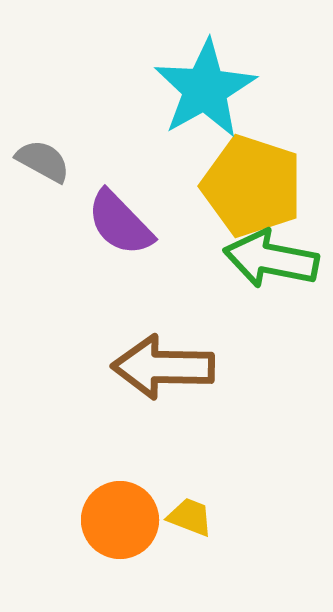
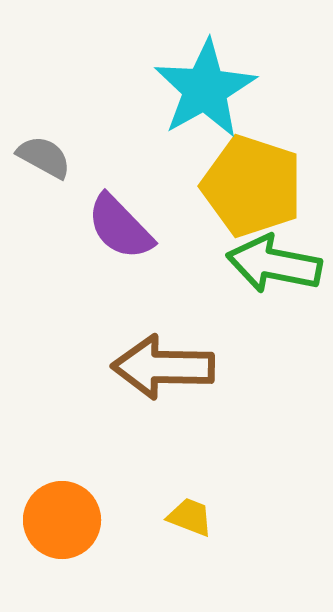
gray semicircle: moved 1 px right, 4 px up
purple semicircle: moved 4 px down
green arrow: moved 3 px right, 5 px down
orange circle: moved 58 px left
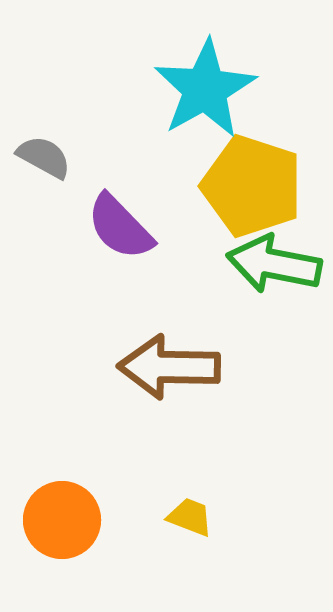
brown arrow: moved 6 px right
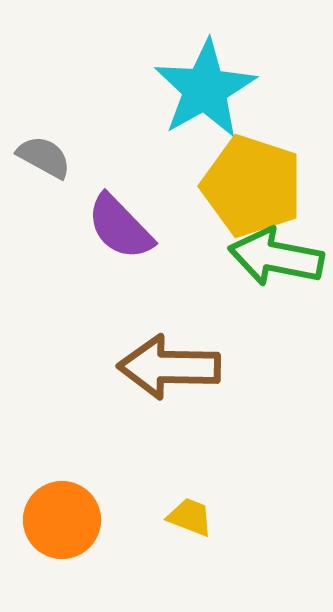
green arrow: moved 2 px right, 7 px up
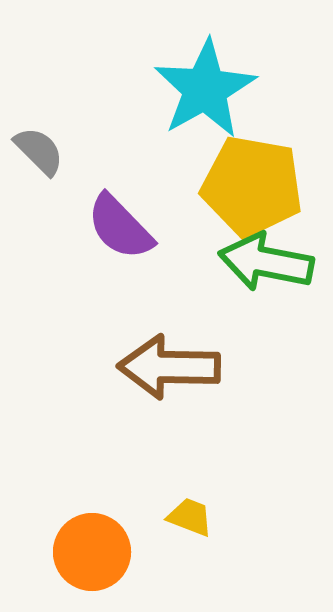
gray semicircle: moved 5 px left, 6 px up; rotated 16 degrees clockwise
yellow pentagon: rotated 8 degrees counterclockwise
green arrow: moved 10 px left, 5 px down
orange circle: moved 30 px right, 32 px down
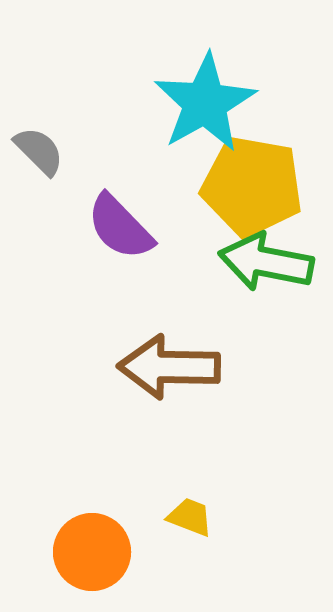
cyan star: moved 14 px down
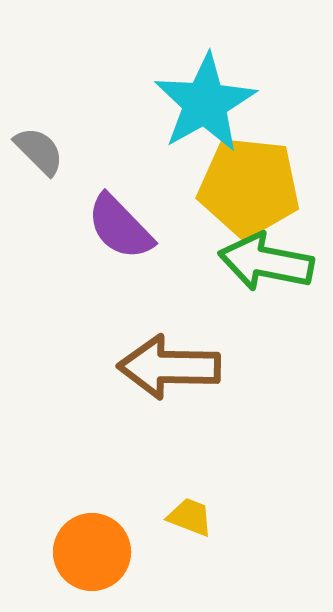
yellow pentagon: moved 3 px left, 1 px down; rotated 4 degrees counterclockwise
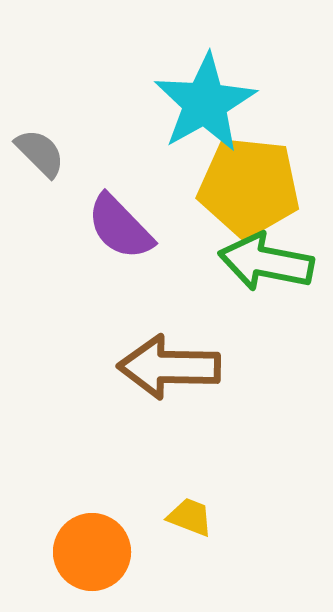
gray semicircle: moved 1 px right, 2 px down
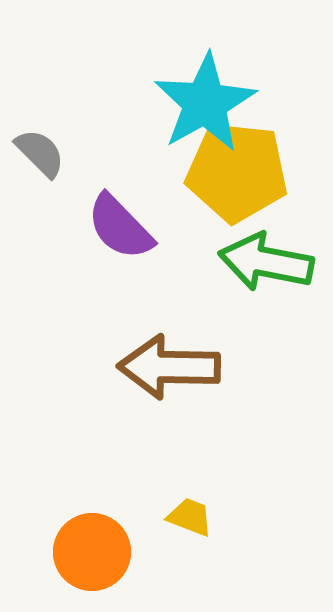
yellow pentagon: moved 12 px left, 15 px up
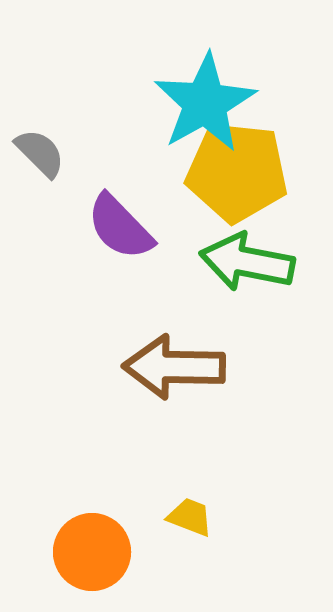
green arrow: moved 19 px left
brown arrow: moved 5 px right
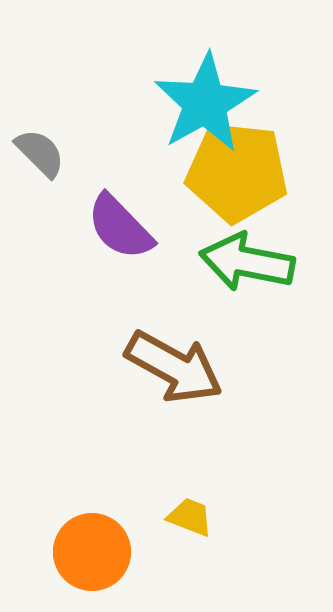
brown arrow: rotated 152 degrees counterclockwise
